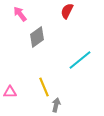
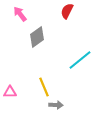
gray arrow: rotated 80 degrees clockwise
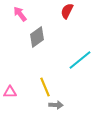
yellow line: moved 1 px right
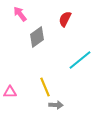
red semicircle: moved 2 px left, 8 px down
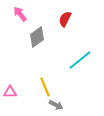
gray arrow: rotated 24 degrees clockwise
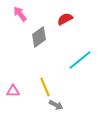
red semicircle: rotated 35 degrees clockwise
gray diamond: moved 2 px right
pink triangle: moved 3 px right, 1 px up
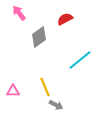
pink arrow: moved 1 px left, 1 px up
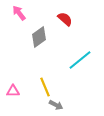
red semicircle: rotated 70 degrees clockwise
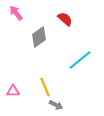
pink arrow: moved 3 px left
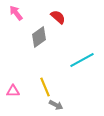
red semicircle: moved 7 px left, 2 px up
cyan line: moved 2 px right; rotated 10 degrees clockwise
